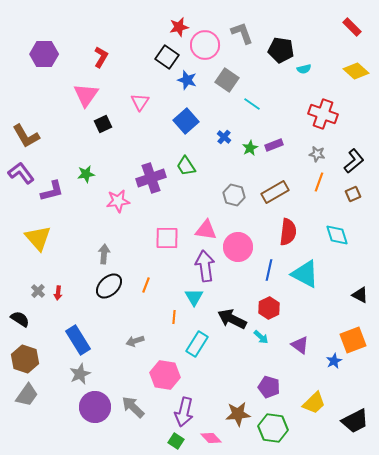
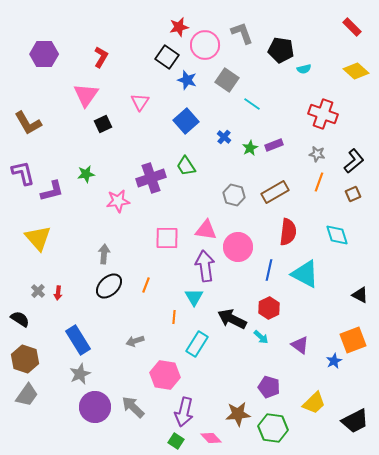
brown L-shape at (26, 136): moved 2 px right, 13 px up
purple L-shape at (21, 173): moved 2 px right; rotated 24 degrees clockwise
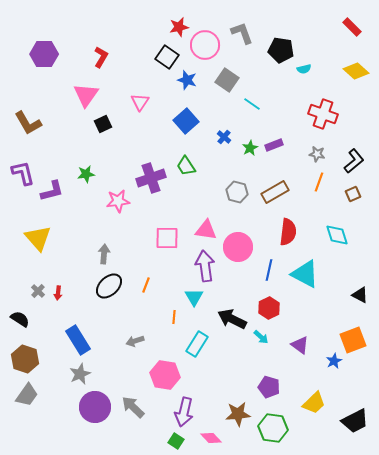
gray hexagon at (234, 195): moved 3 px right, 3 px up
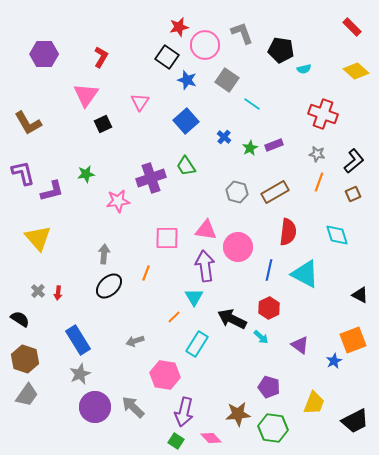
orange line at (146, 285): moved 12 px up
orange line at (174, 317): rotated 40 degrees clockwise
yellow trapezoid at (314, 403): rotated 25 degrees counterclockwise
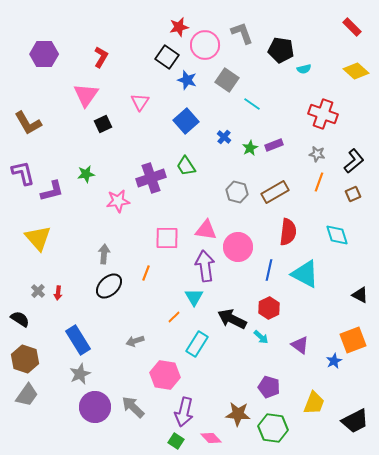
brown star at (238, 414): rotated 10 degrees clockwise
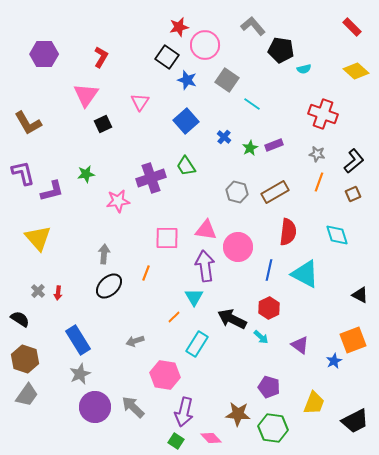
gray L-shape at (242, 33): moved 11 px right, 7 px up; rotated 20 degrees counterclockwise
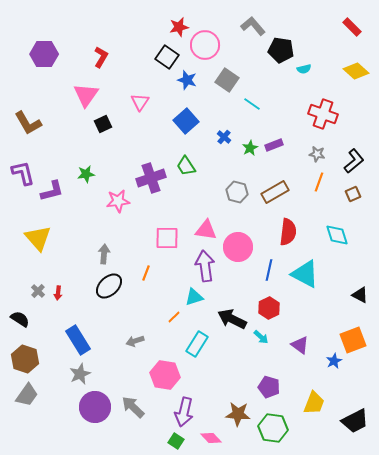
cyan triangle at (194, 297): rotated 42 degrees clockwise
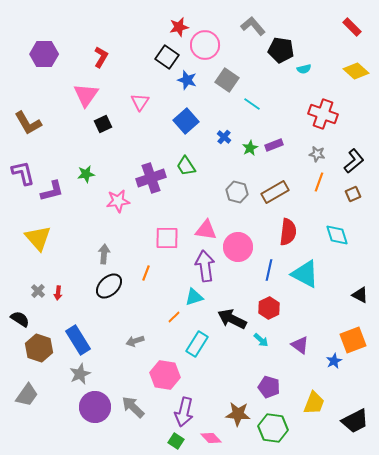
cyan arrow at (261, 337): moved 3 px down
brown hexagon at (25, 359): moved 14 px right, 11 px up
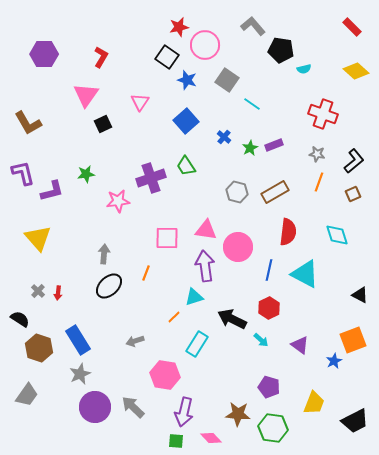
green square at (176, 441): rotated 28 degrees counterclockwise
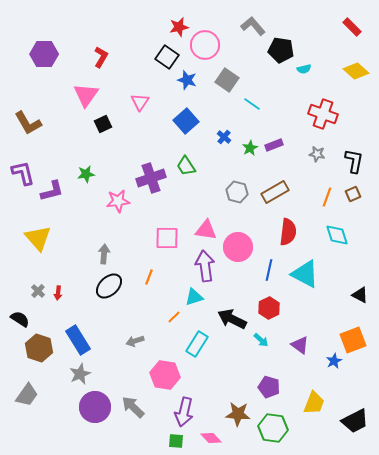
black L-shape at (354, 161): rotated 40 degrees counterclockwise
orange line at (319, 182): moved 8 px right, 15 px down
orange line at (146, 273): moved 3 px right, 4 px down
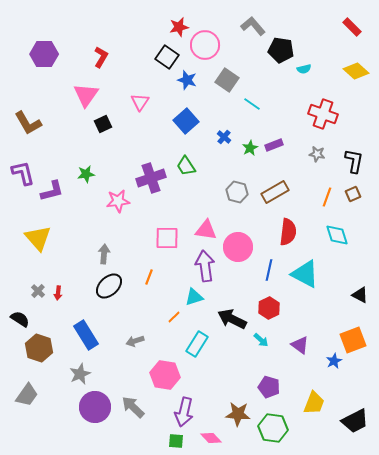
blue rectangle at (78, 340): moved 8 px right, 5 px up
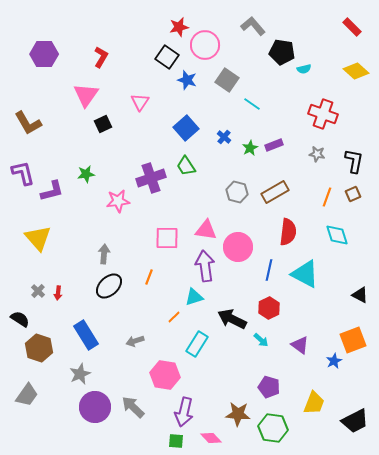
black pentagon at (281, 50): moved 1 px right, 2 px down
blue square at (186, 121): moved 7 px down
